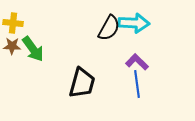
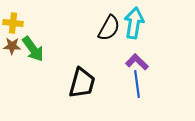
cyan arrow: rotated 84 degrees counterclockwise
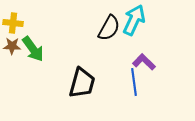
cyan arrow: moved 3 px up; rotated 16 degrees clockwise
purple L-shape: moved 7 px right
blue line: moved 3 px left, 2 px up
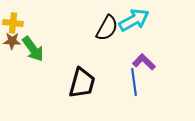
cyan arrow: rotated 36 degrees clockwise
black semicircle: moved 2 px left
brown star: moved 5 px up
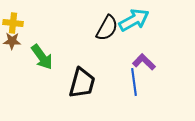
green arrow: moved 9 px right, 8 px down
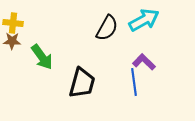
cyan arrow: moved 10 px right
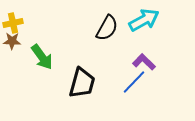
yellow cross: rotated 18 degrees counterclockwise
blue line: rotated 52 degrees clockwise
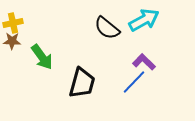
black semicircle: rotated 100 degrees clockwise
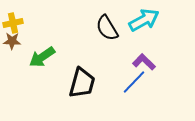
black semicircle: rotated 20 degrees clockwise
green arrow: rotated 92 degrees clockwise
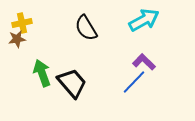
yellow cross: moved 9 px right
black semicircle: moved 21 px left
brown star: moved 5 px right, 2 px up; rotated 12 degrees counterclockwise
green arrow: moved 16 px down; rotated 104 degrees clockwise
black trapezoid: moved 10 px left; rotated 56 degrees counterclockwise
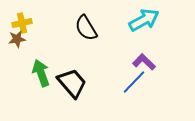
green arrow: moved 1 px left
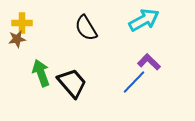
yellow cross: rotated 12 degrees clockwise
purple L-shape: moved 5 px right
